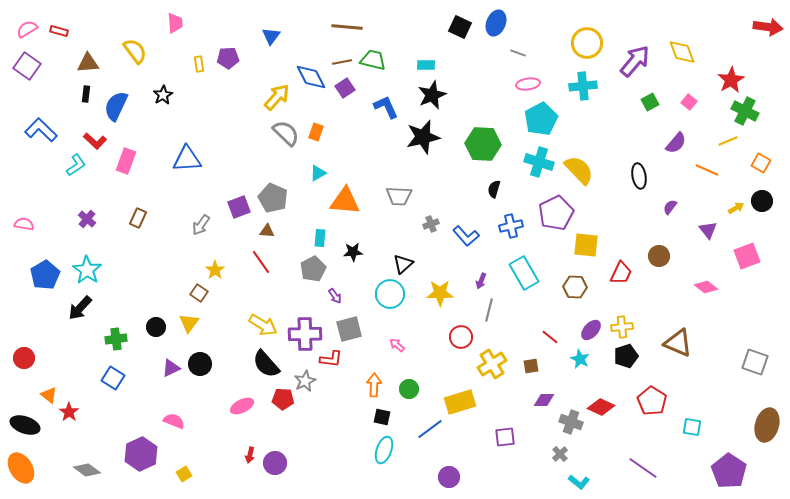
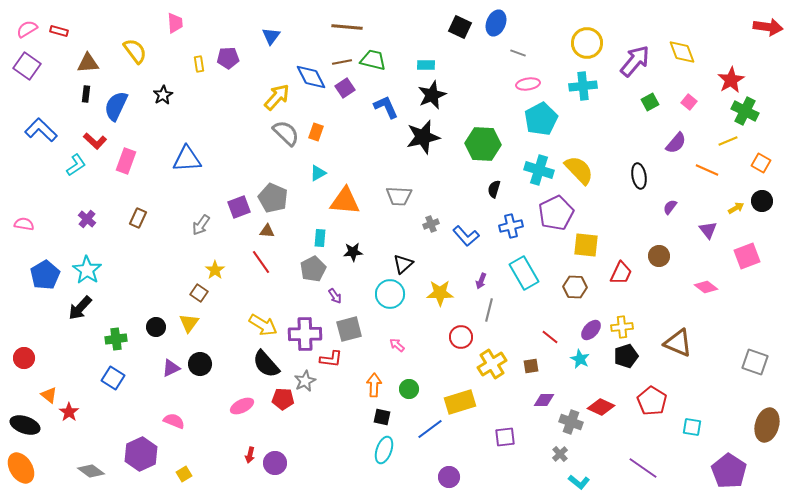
cyan cross at (539, 162): moved 8 px down
gray diamond at (87, 470): moved 4 px right, 1 px down
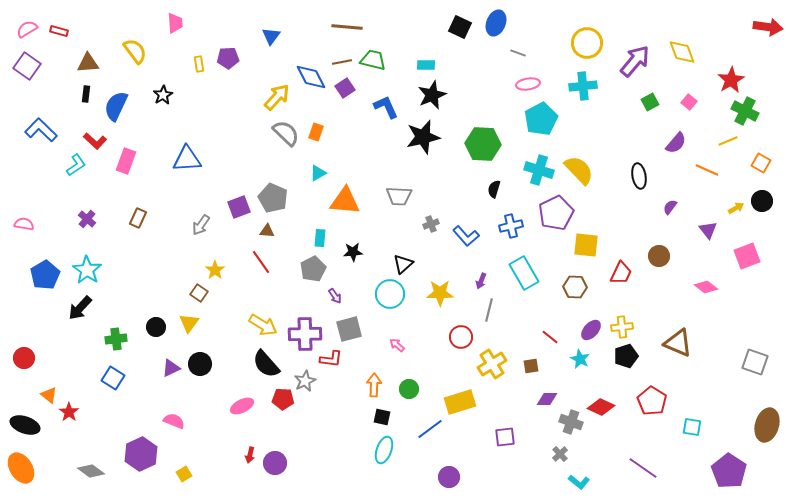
purple diamond at (544, 400): moved 3 px right, 1 px up
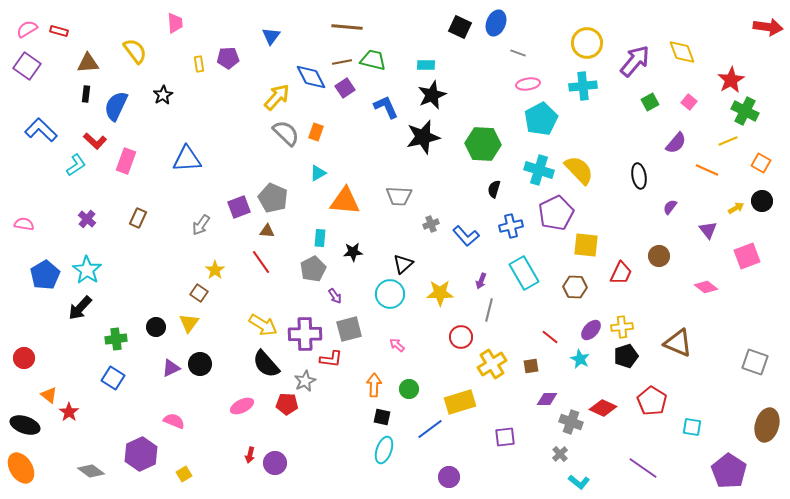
red pentagon at (283, 399): moved 4 px right, 5 px down
red diamond at (601, 407): moved 2 px right, 1 px down
